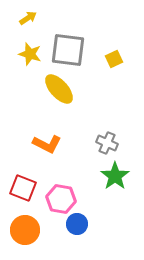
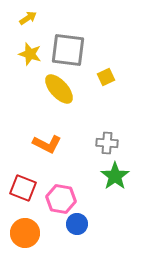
yellow square: moved 8 px left, 18 px down
gray cross: rotated 20 degrees counterclockwise
orange circle: moved 3 px down
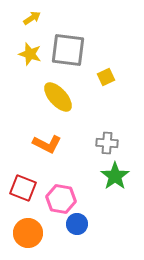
yellow arrow: moved 4 px right
yellow ellipse: moved 1 px left, 8 px down
orange circle: moved 3 px right
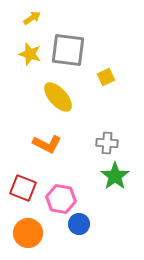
blue circle: moved 2 px right
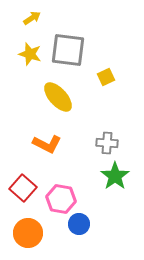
red square: rotated 20 degrees clockwise
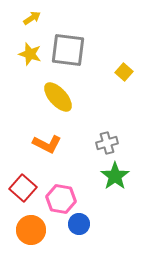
yellow square: moved 18 px right, 5 px up; rotated 24 degrees counterclockwise
gray cross: rotated 20 degrees counterclockwise
orange circle: moved 3 px right, 3 px up
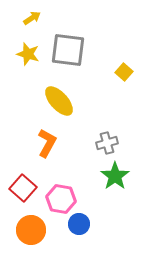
yellow star: moved 2 px left
yellow ellipse: moved 1 px right, 4 px down
orange L-shape: moved 1 px up; rotated 88 degrees counterclockwise
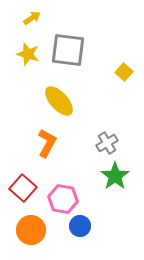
gray cross: rotated 15 degrees counterclockwise
pink hexagon: moved 2 px right
blue circle: moved 1 px right, 2 px down
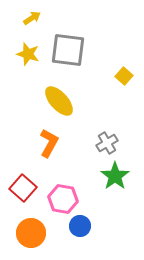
yellow square: moved 4 px down
orange L-shape: moved 2 px right
orange circle: moved 3 px down
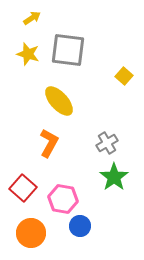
green star: moved 1 px left, 1 px down
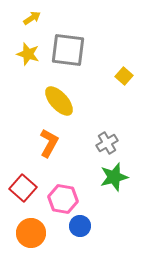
green star: rotated 20 degrees clockwise
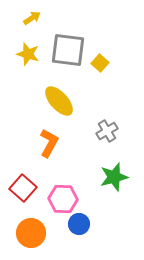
yellow square: moved 24 px left, 13 px up
gray cross: moved 12 px up
pink hexagon: rotated 8 degrees counterclockwise
blue circle: moved 1 px left, 2 px up
